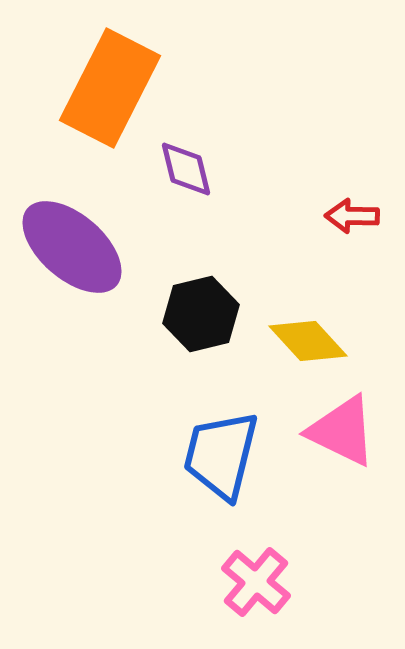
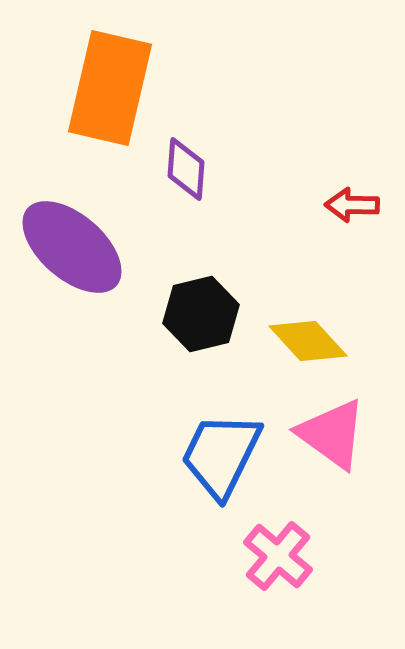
orange rectangle: rotated 14 degrees counterclockwise
purple diamond: rotated 18 degrees clockwise
red arrow: moved 11 px up
pink triangle: moved 10 px left, 3 px down; rotated 10 degrees clockwise
blue trapezoid: rotated 12 degrees clockwise
pink cross: moved 22 px right, 26 px up
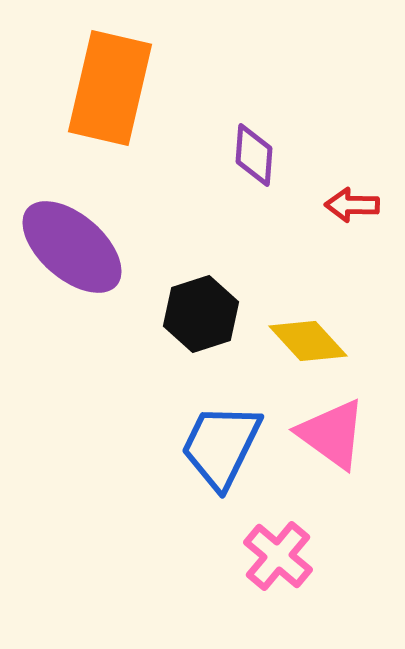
purple diamond: moved 68 px right, 14 px up
black hexagon: rotated 4 degrees counterclockwise
blue trapezoid: moved 9 px up
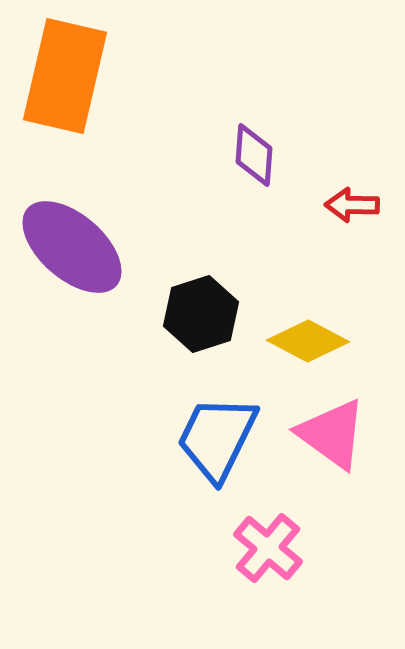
orange rectangle: moved 45 px left, 12 px up
yellow diamond: rotated 20 degrees counterclockwise
blue trapezoid: moved 4 px left, 8 px up
pink cross: moved 10 px left, 8 px up
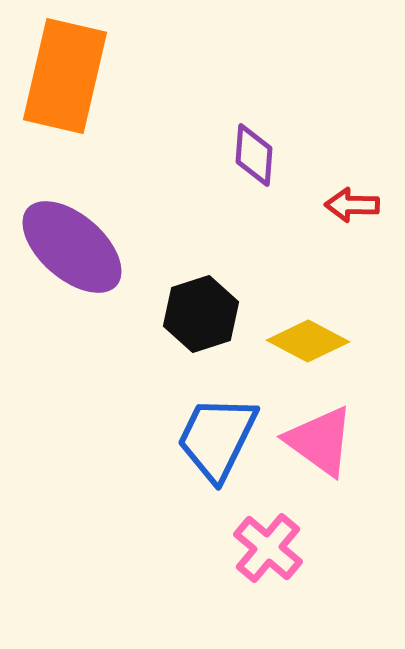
pink triangle: moved 12 px left, 7 px down
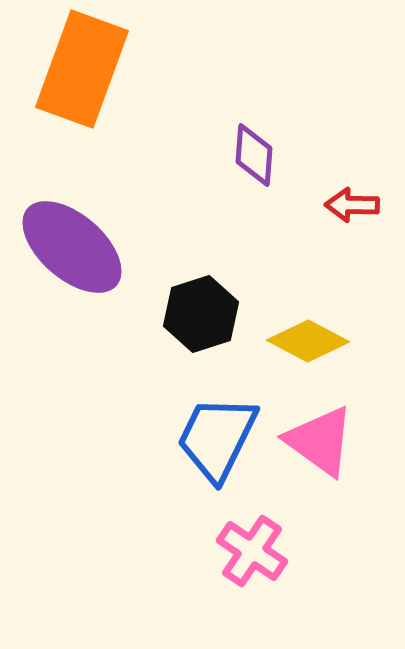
orange rectangle: moved 17 px right, 7 px up; rotated 7 degrees clockwise
pink cross: moved 16 px left, 3 px down; rotated 6 degrees counterclockwise
